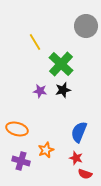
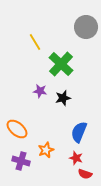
gray circle: moved 1 px down
black star: moved 8 px down
orange ellipse: rotated 25 degrees clockwise
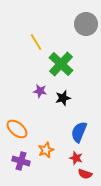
gray circle: moved 3 px up
yellow line: moved 1 px right
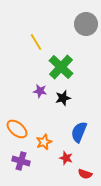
green cross: moved 3 px down
orange star: moved 2 px left, 8 px up
red star: moved 10 px left
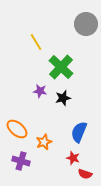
red star: moved 7 px right
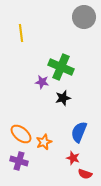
gray circle: moved 2 px left, 7 px up
yellow line: moved 15 px left, 9 px up; rotated 24 degrees clockwise
green cross: rotated 20 degrees counterclockwise
purple star: moved 2 px right, 9 px up
orange ellipse: moved 4 px right, 5 px down
purple cross: moved 2 px left
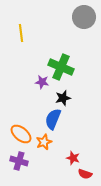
blue semicircle: moved 26 px left, 13 px up
